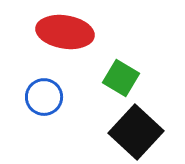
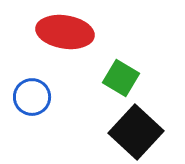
blue circle: moved 12 px left
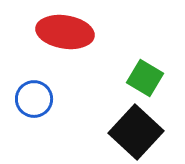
green square: moved 24 px right
blue circle: moved 2 px right, 2 px down
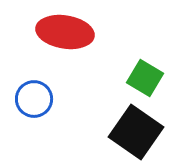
black square: rotated 8 degrees counterclockwise
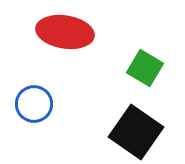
green square: moved 10 px up
blue circle: moved 5 px down
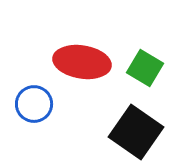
red ellipse: moved 17 px right, 30 px down
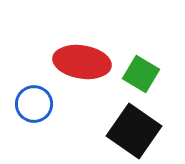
green square: moved 4 px left, 6 px down
black square: moved 2 px left, 1 px up
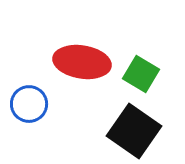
blue circle: moved 5 px left
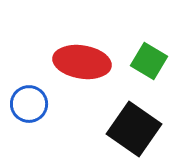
green square: moved 8 px right, 13 px up
black square: moved 2 px up
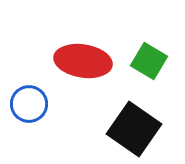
red ellipse: moved 1 px right, 1 px up
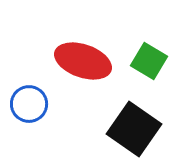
red ellipse: rotated 10 degrees clockwise
